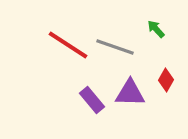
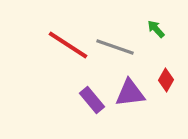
purple triangle: rotated 8 degrees counterclockwise
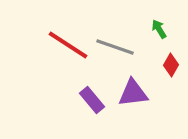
green arrow: moved 3 px right; rotated 12 degrees clockwise
red diamond: moved 5 px right, 15 px up
purple triangle: moved 3 px right
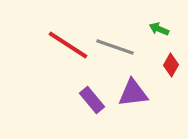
green arrow: rotated 36 degrees counterclockwise
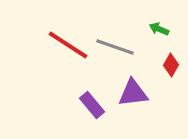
purple rectangle: moved 5 px down
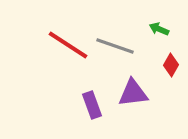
gray line: moved 1 px up
purple rectangle: rotated 20 degrees clockwise
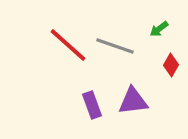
green arrow: rotated 60 degrees counterclockwise
red line: rotated 9 degrees clockwise
purple triangle: moved 8 px down
